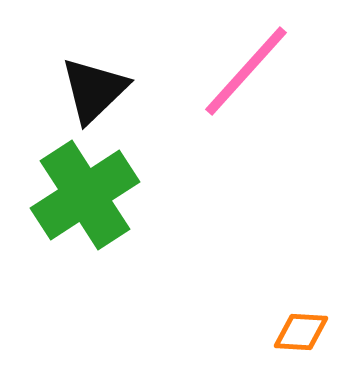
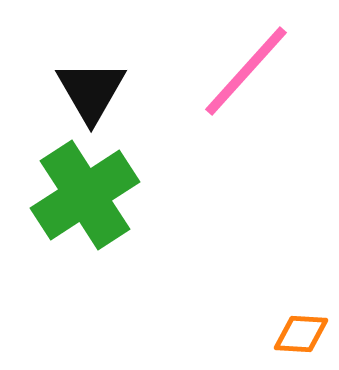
black triangle: moved 3 px left, 1 px down; rotated 16 degrees counterclockwise
orange diamond: moved 2 px down
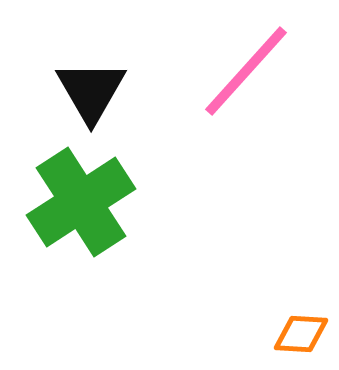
green cross: moved 4 px left, 7 px down
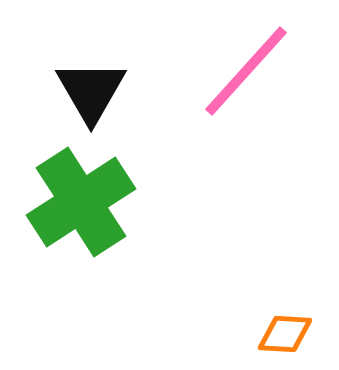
orange diamond: moved 16 px left
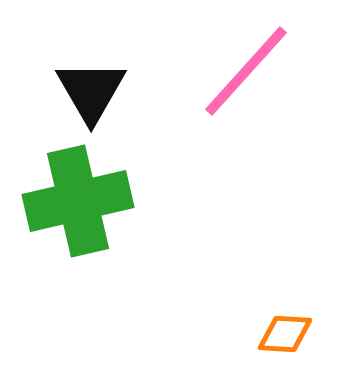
green cross: moved 3 px left, 1 px up; rotated 20 degrees clockwise
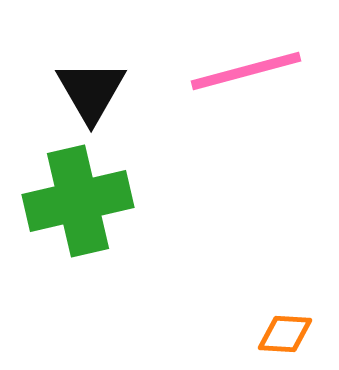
pink line: rotated 33 degrees clockwise
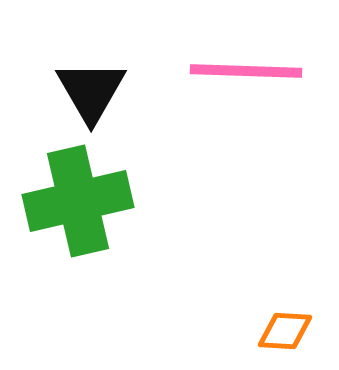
pink line: rotated 17 degrees clockwise
orange diamond: moved 3 px up
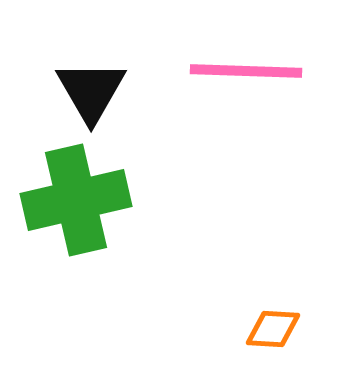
green cross: moved 2 px left, 1 px up
orange diamond: moved 12 px left, 2 px up
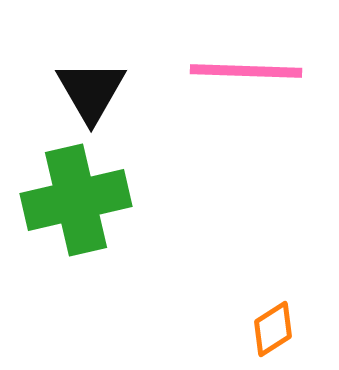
orange diamond: rotated 36 degrees counterclockwise
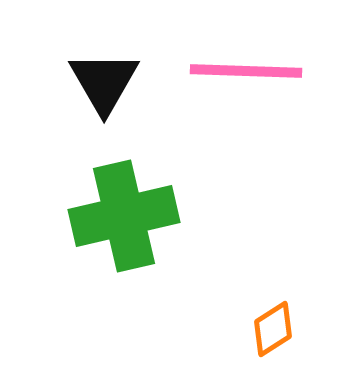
black triangle: moved 13 px right, 9 px up
green cross: moved 48 px right, 16 px down
